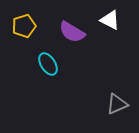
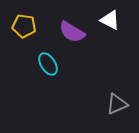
yellow pentagon: rotated 25 degrees clockwise
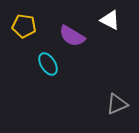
purple semicircle: moved 4 px down
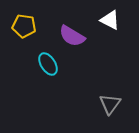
gray triangle: moved 7 px left; rotated 30 degrees counterclockwise
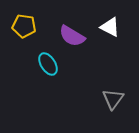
white triangle: moved 7 px down
gray triangle: moved 3 px right, 5 px up
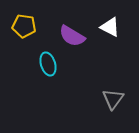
cyan ellipse: rotated 15 degrees clockwise
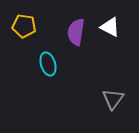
purple semicircle: moved 4 px right, 4 px up; rotated 68 degrees clockwise
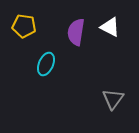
cyan ellipse: moved 2 px left; rotated 40 degrees clockwise
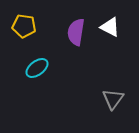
cyan ellipse: moved 9 px left, 4 px down; rotated 30 degrees clockwise
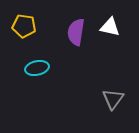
white triangle: rotated 15 degrees counterclockwise
cyan ellipse: rotated 25 degrees clockwise
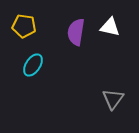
cyan ellipse: moved 4 px left, 3 px up; rotated 45 degrees counterclockwise
